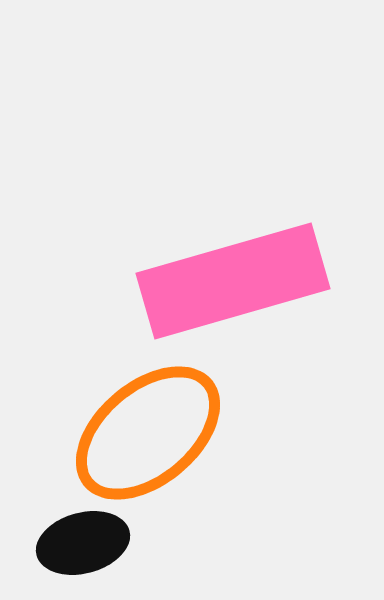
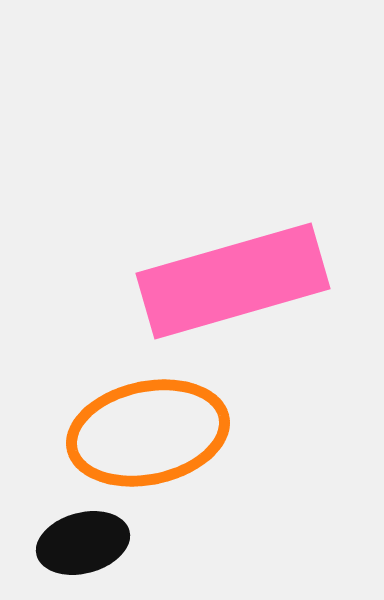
orange ellipse: rotated 28 degrees clockwise
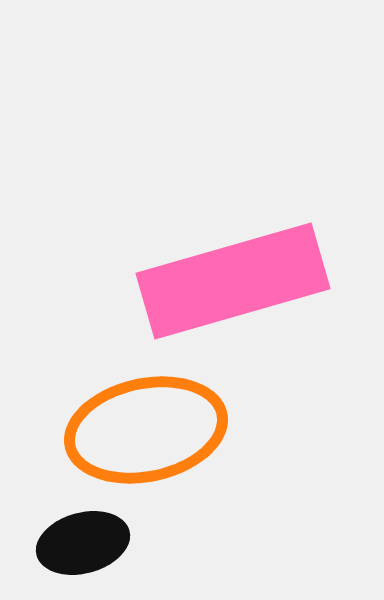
orange ellipse: moved 2 px left, 3 px up
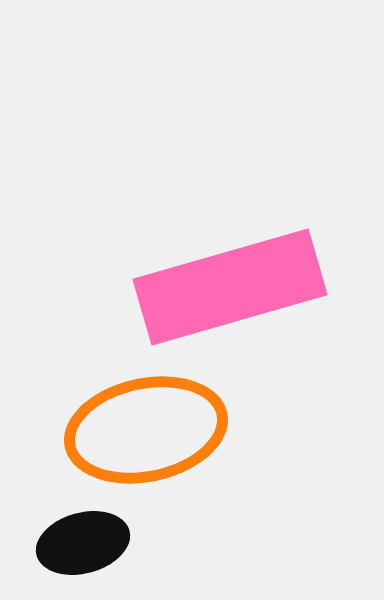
pink rectangle: moved 3 px left, 6 px down
